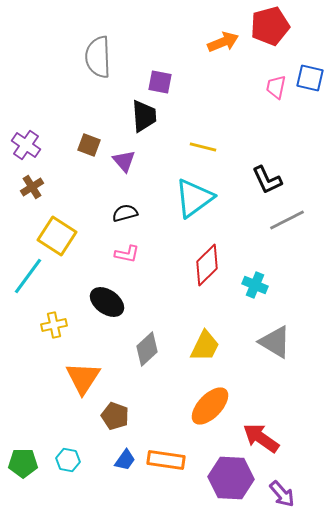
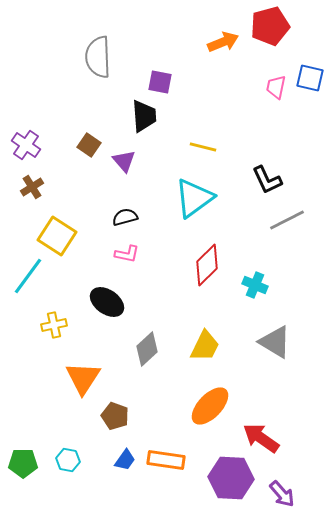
brown square: rotated 15 degrees clockwise
black semicircle: moved 4 px down
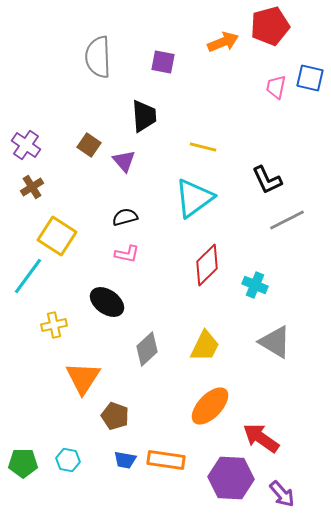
purple square: moved 3 px right, 20 px up
blue trapezoid: rotated 65 degrees clockwise
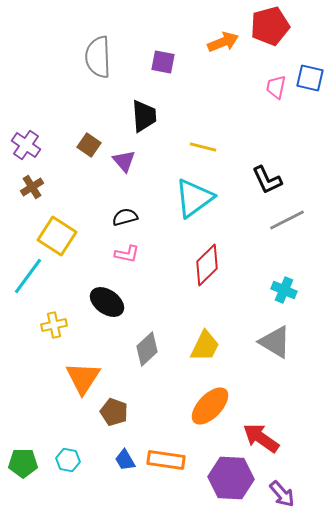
cyan cross: moved 29 px right, 5 px down
brown pentagon: moved 1 px left, 4 px up
blue trapezoid: rotated 50 degrees clockwise
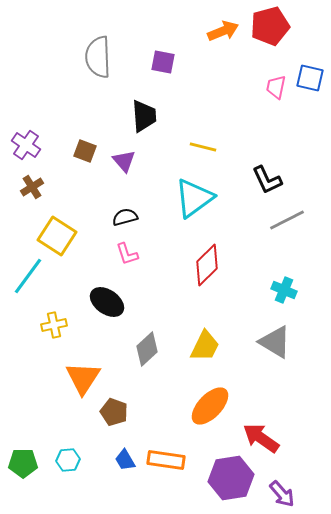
orange arrow: moved 11 px up
brown square: moved 4 px left, 6 px down; rotated 15 degrees counterclockwise
pink L-shape: rotated 60 degrees clockwise
cyan hexagon: rotated 15 degrees counterclockwise
purple hexagon: rotated 12 degrees counterclockwise
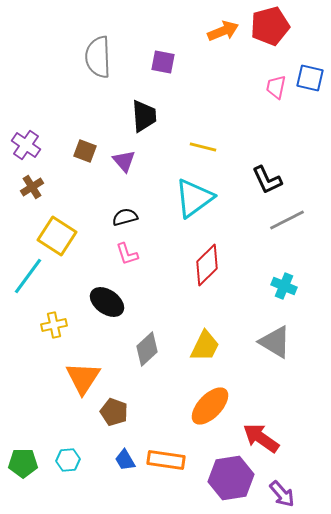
cyan cross: moved 4 px up
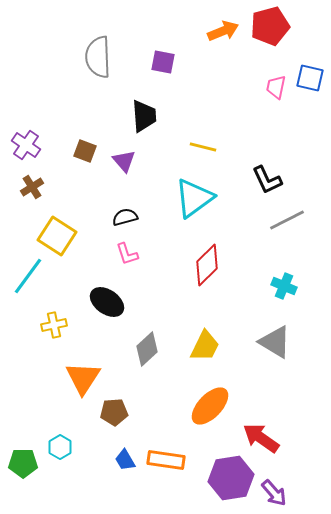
brown pentagon: rotated 24 degrees counterclockwise
cyan hexagon: moved 8 px left, 13 px up; rotated 25 degrees counterclockwise
purple arrow: moved 8 px left, 1 px up
